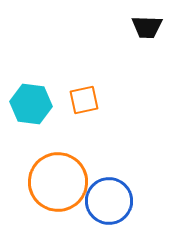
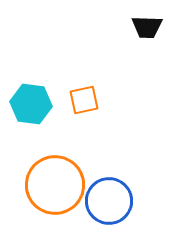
orange circle: moved 3 px left, 3 px down
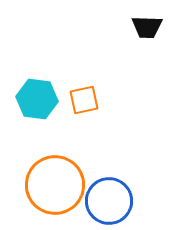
cyan hexagon: moved 6 px right, 5 px up
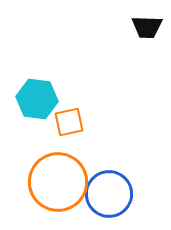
orange square: moved 15 px left, 22 px down
orange circle: moved 3 px right, 3 px up
blue circle: moved 7 px up
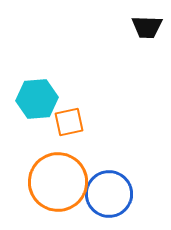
cyan hexagon: rotated 12 degrees counterclockwise
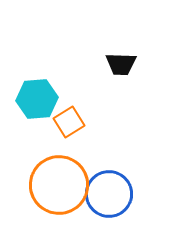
black trapezoid: moved 26 px left, 37 px down
orange square: rotated 20 degrees counterclockwise
orange circle: moved 1 px right, 3 px down
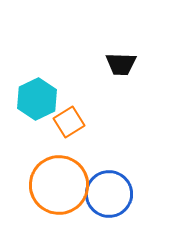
cyan hexagon: rotated 21 degrees counterclockwise
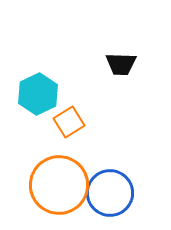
cyan hexagon: moved 1 px right, 5 px up
blue circle: moved 1 px right, 1 px up
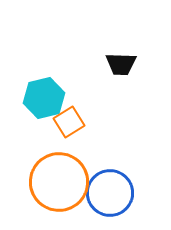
cyan hexagon: moved 6 px right, 4 px down; rotated 12 degrees clockwise
orange circle: moved 3 px up
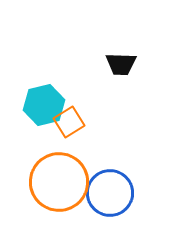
cyan hexagon: moved 7 px down
